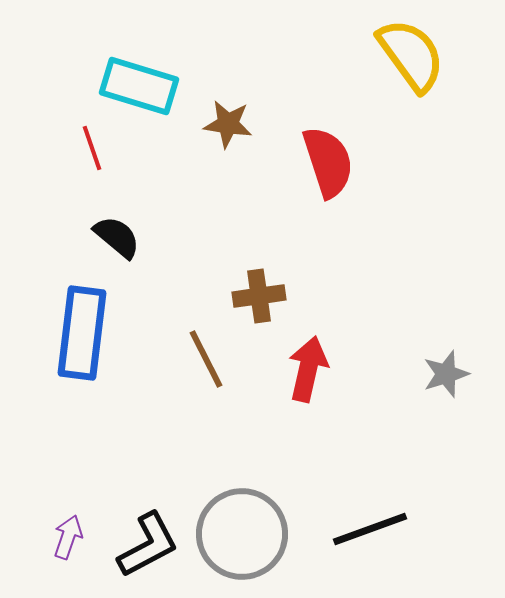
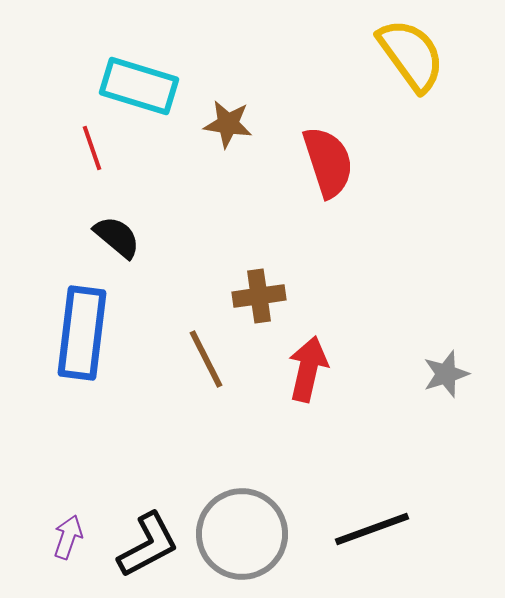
black line: moved 2 px right
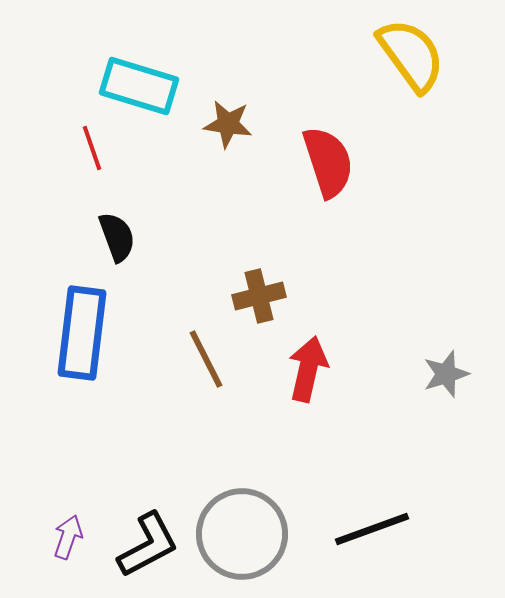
black semicircle: rotated 30 degrees clockwise
brown cross: rotated 6 degrees counterclockwise
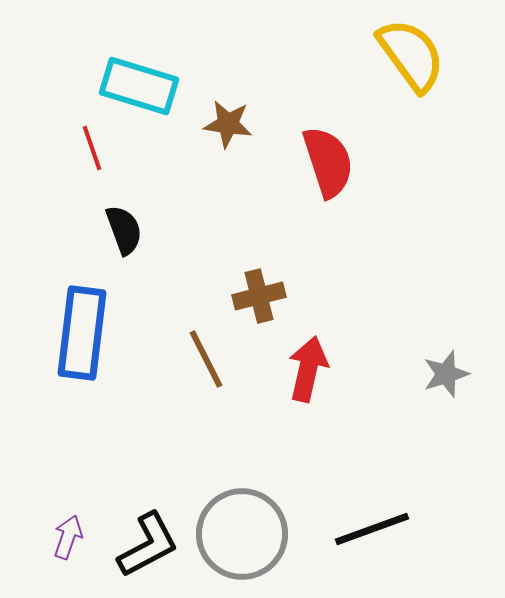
black semicircle: moved 7 px right, 7 px up
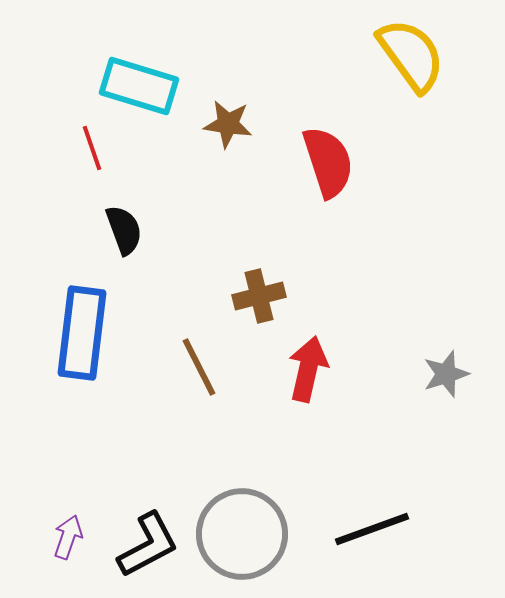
brown line: moved 7 px left, 8 px down
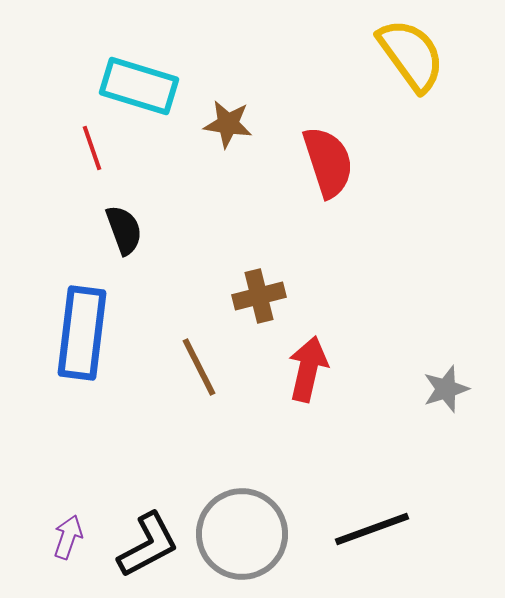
gray star: moved 15 px down
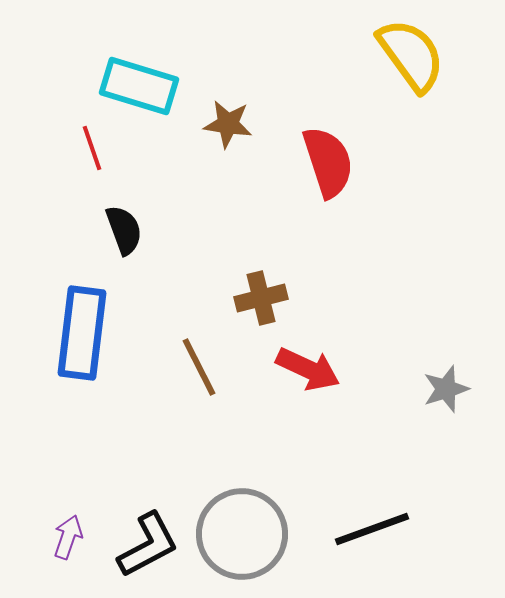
brown cross: moved 2 px right, 2 px down
red arrow: rotated 102 degrees clockwise
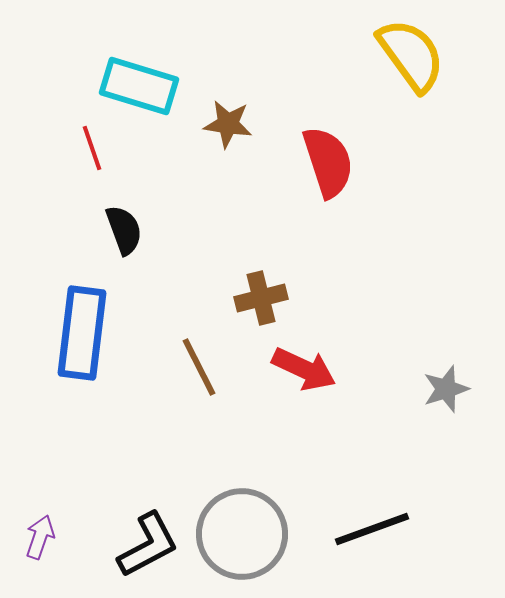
red arrow: moved 4 px left
purple arrow: moved 28 px left
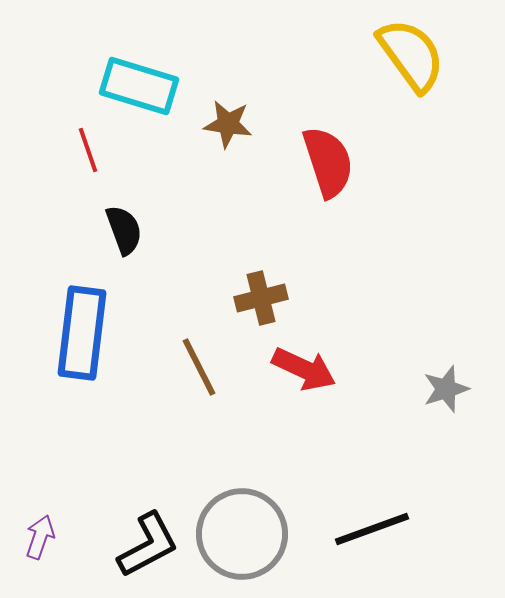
red line: moved 4 px left, 2 px down
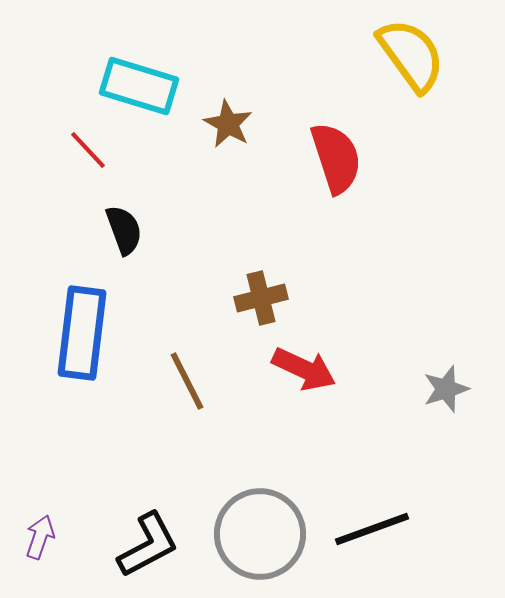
brown star: rotated 21 degrees clockwise
red line: rotated 24 degrees counterclockwise
red semicircle: moved 8 px right, 4 px up
brown line: moved 12 px left, 14 px down
gray circle: moved 18 px right
